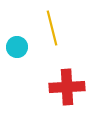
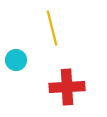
cyan circle: moved 1 px left, 13 px down
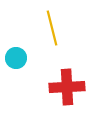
cyan circle: moved 2 px up
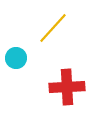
yellow line: moved 1 px right; rotated 56 degrees clockwise
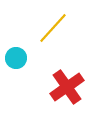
red cross: rotated 32 degrees counterclockwise
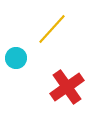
yellow line: moved 1 px left, 1 px down
